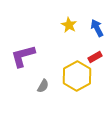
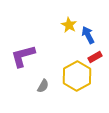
blue arrow: moved 9 px left, 7 px down
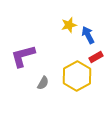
yellow star: rotated 28 degrees clockwise
red rectangle: moved 1 px right
gray semicircle: moved 3 px up
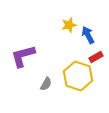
yellow hexagon: moved 1 px right; rotated 12 degrees counterclockwise
gray semicircle: moved 3 px right, 1 px down
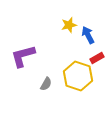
red rectangle: moved 1 px right, 1 px down
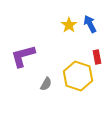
yellow star: rotated 21 degrees counterclockwise
blue arrow: moved 2 px right, 11 px up
red rectangle: moved 1 px up; rotated 72 degrees counterclockwise
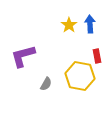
blue arrow: rotated 24 degrees clockwise
red rectangle: moved 1 px up
yellow hexagon: moved 2 px right; rotated 8 degrees counterclockwise
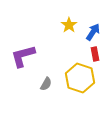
blue arrow: moved 3 px right, 8 px down; rotated 36 degrees clockwise
red rectangle: moved 2 px left, 2 px up
yellow hexagon: moved 2 px down; rotated 8 degrees clockwise
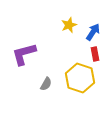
yellow star: rotated 14 degrees clockwise
purple L-shape: moved 1 px right, 2 px up
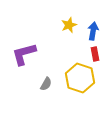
blue arrow: moved 1 px up; rotated 24 degrees counterclockwise
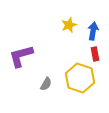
purple L-shape: moved 3 px left, 2 px down
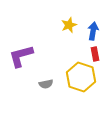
yellow hexagon: moved 1 px right, 1 px up
gray semicircle: rotated 48 degrees clockwise
